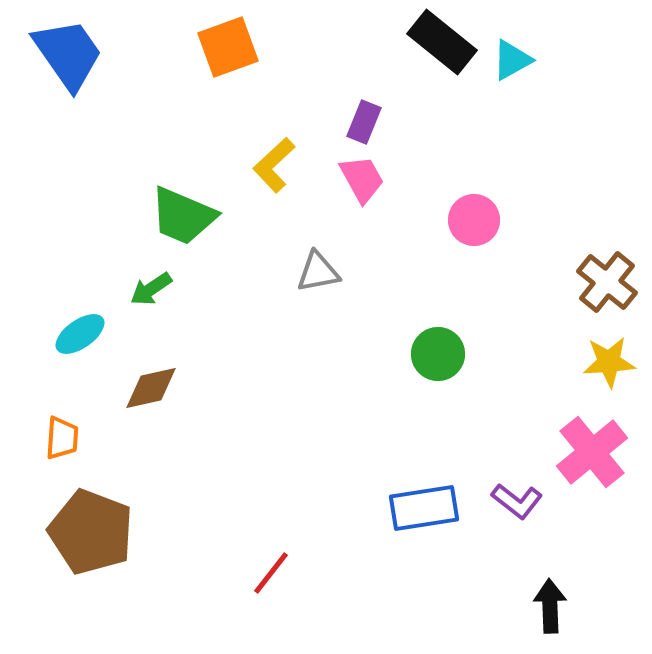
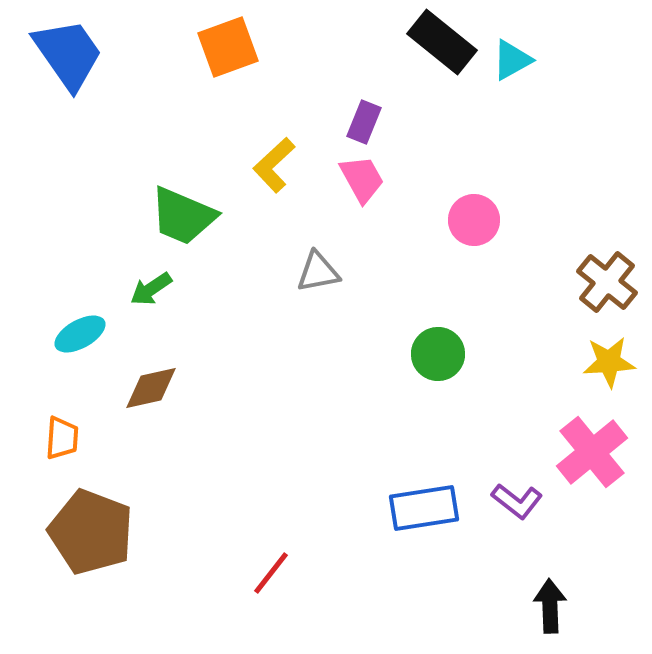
cyan ellipse: rotated 6 degrees clockwise
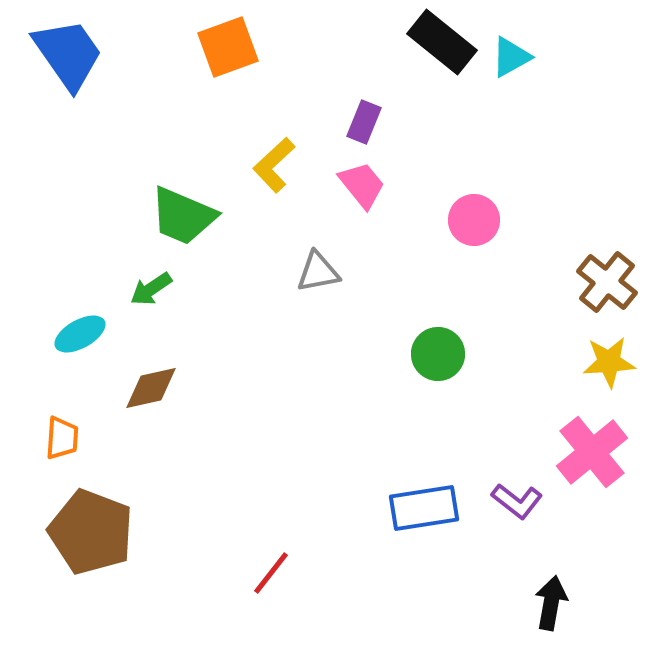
cyan triangle: moved 1 px left, 3 px up
pink trapezoid: moved 6 px down; rotated 10 degrees counterclockwise
black arrow: moved 1 px right, 3 px up; rotated 12 degrees clockwise
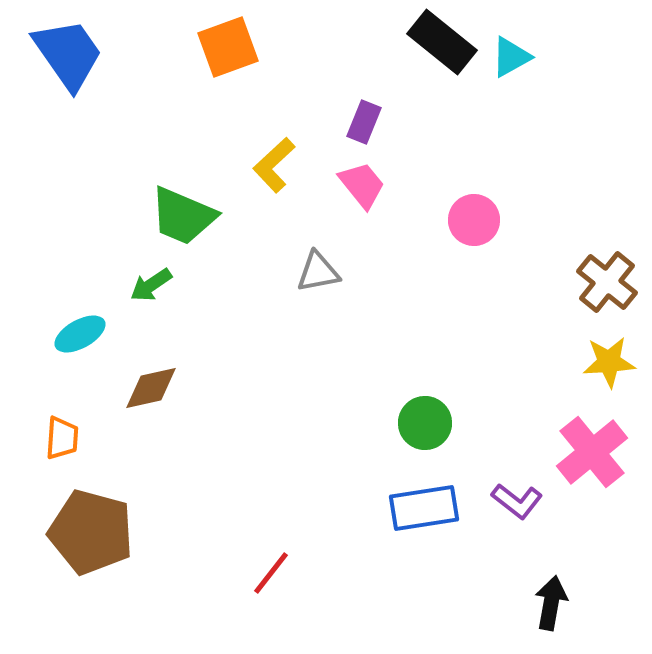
green arrow: moved 4 px up
green circle: moved 13 px left, 69 px down
brown pentagon: rotated 6 degrees counterclockwise
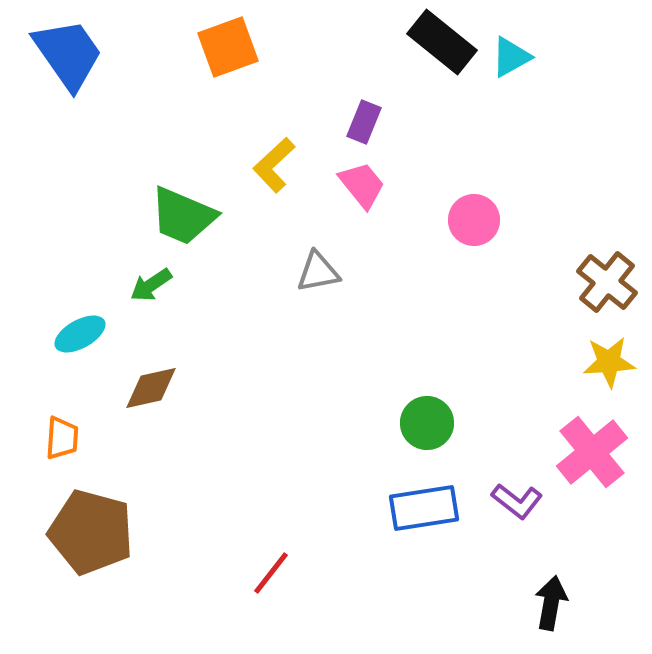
green circle: moved 2 px right
